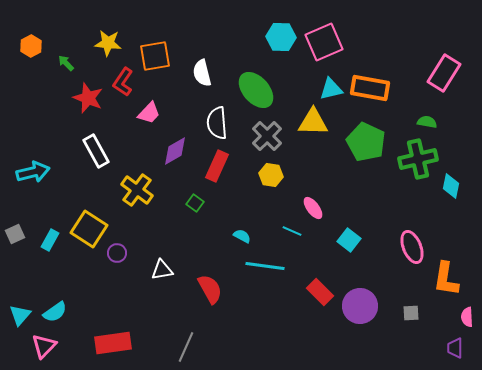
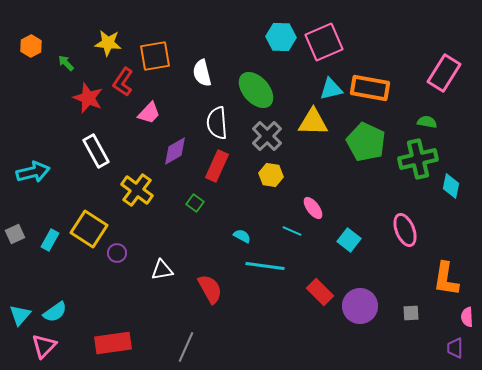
pink ellipse at (412, 247): moved 7 px left, 17 px up
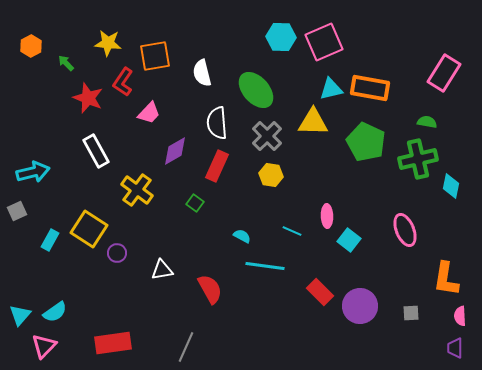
pink ellipse at (313, 208): moved 14 px right, 8 px down; rotated 35 degrees clockwise
gray square at (15, 234): moved 2 px right, 23 px up
pink semicircle at (467, 317): moved 7 px left, 1 px up
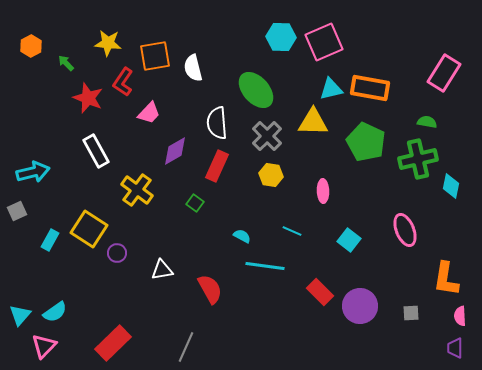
white semicircle at (202, 73): moved 9 px left, 5 px up
pink ellipse at (327, 216): moved 4 px left, 25 px up
red rectangle at (113, 343): rotated 36 degrees counterclockwise
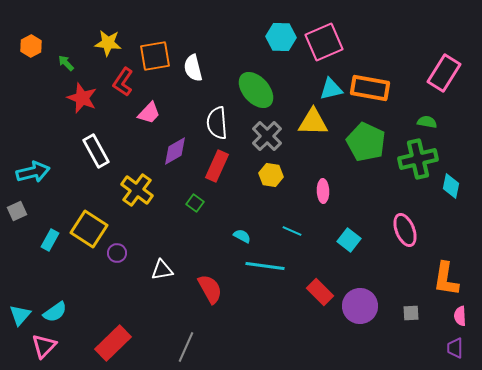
red star at (88, 98): moved 6 px left
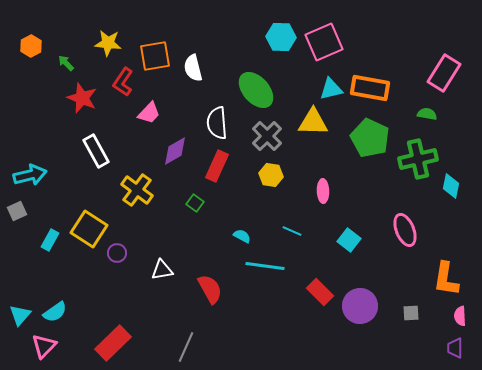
green semicircle at (427, 122): moved 8 px up
green pentagon at (366, 142): moved 4 px right, 4 px up
cyan arrow at (33, 172): moved 3 px left, 3 px down
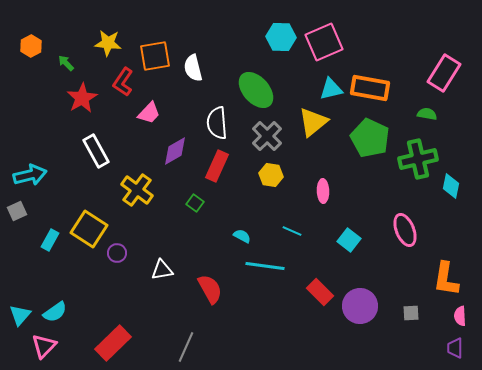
red star at (82, 98): rotated 20 degrees clockwise
yellow triangle at (313, 122): rotated 40 degrees counterclockwise
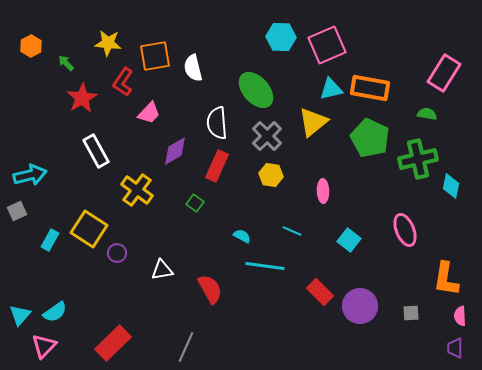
pink square at (324, 42): moved 3 px right, 3 px down
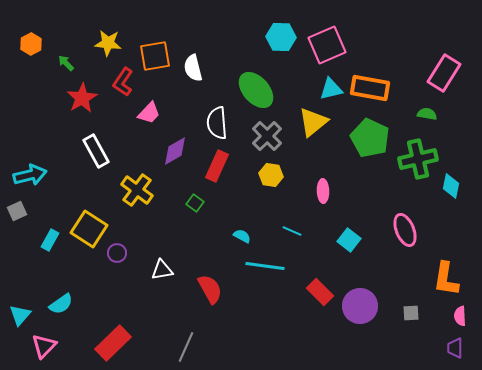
orange hexagon at (31, 46): moved 2 px up
cyan semicircle at (55, 312): moved 6 px right, 8 px up
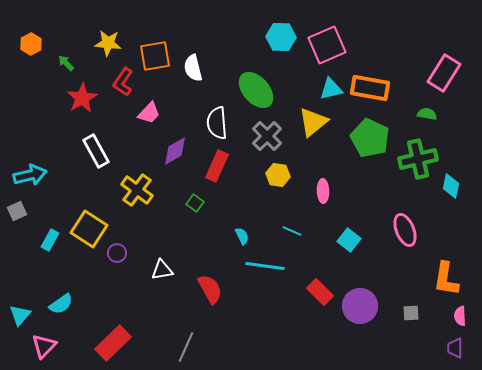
yellow hexagon at (271, 175): moved 7 px right
cyan semicircle at (242, 236): rotated 36 degrees clockwise
